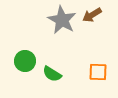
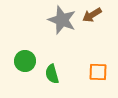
gray star: rotated 8 degrees counterclockwise
green semicircle: rotated 42 degrees clockwise
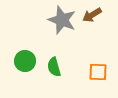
green semicircle: moved 2 px right, 7 px up
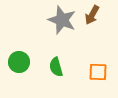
brown arrow: rotated 30 degrees counterclockwise
green circle: moved 6 px left, 1 px down
green semicircle: moved 2 px right
